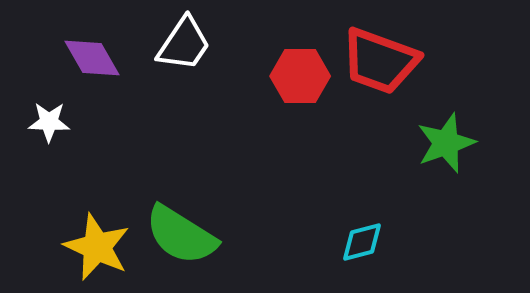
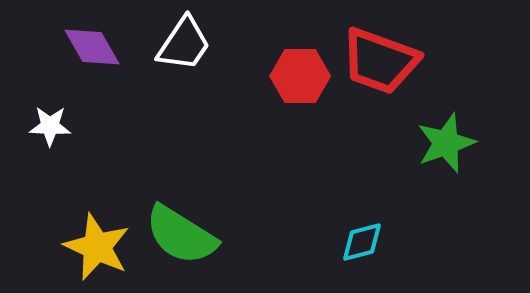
purple diamond: moved 11 px up
white star: moved 1 px right, 4 px down
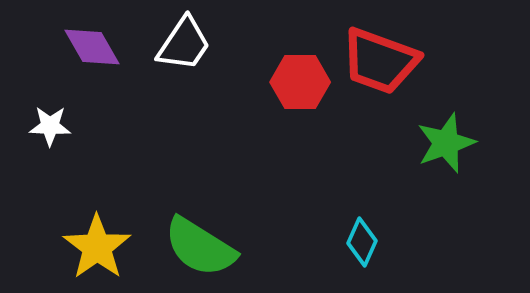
red hexagon: moved 6 px down
green semicircle: moved 19 px right, 12 px down
cyan diamond: rotated 51 degrees counterclockwise
yellow star: rotated 12 degrees clockwise
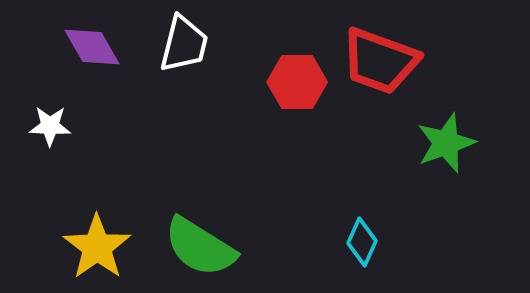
white trapezoid: rotated 20 degrees counterclockwise
red hexagon: moved 3 px left
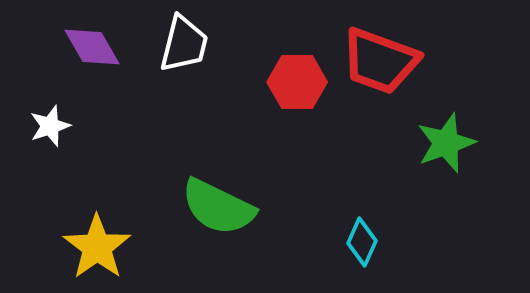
white star: rotated 21 degrees counterclockwise
green semicircle: moved 18 px right, 40 px up; rotated 6 degrees counterclockwise
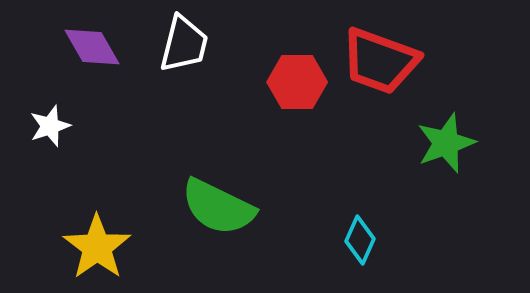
cyan diamond: moved 2 px left, 2 px up
